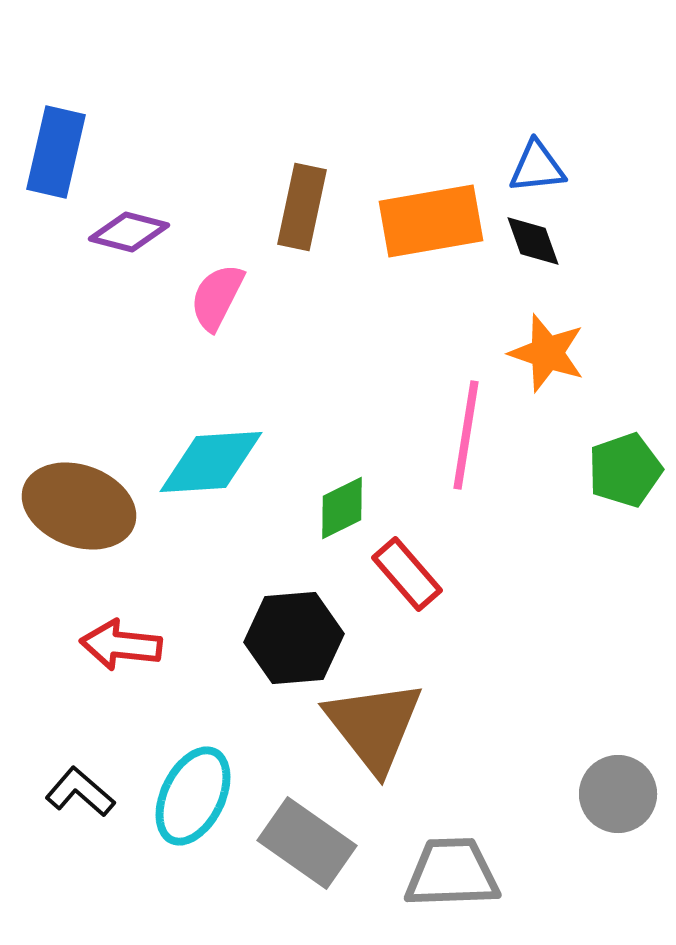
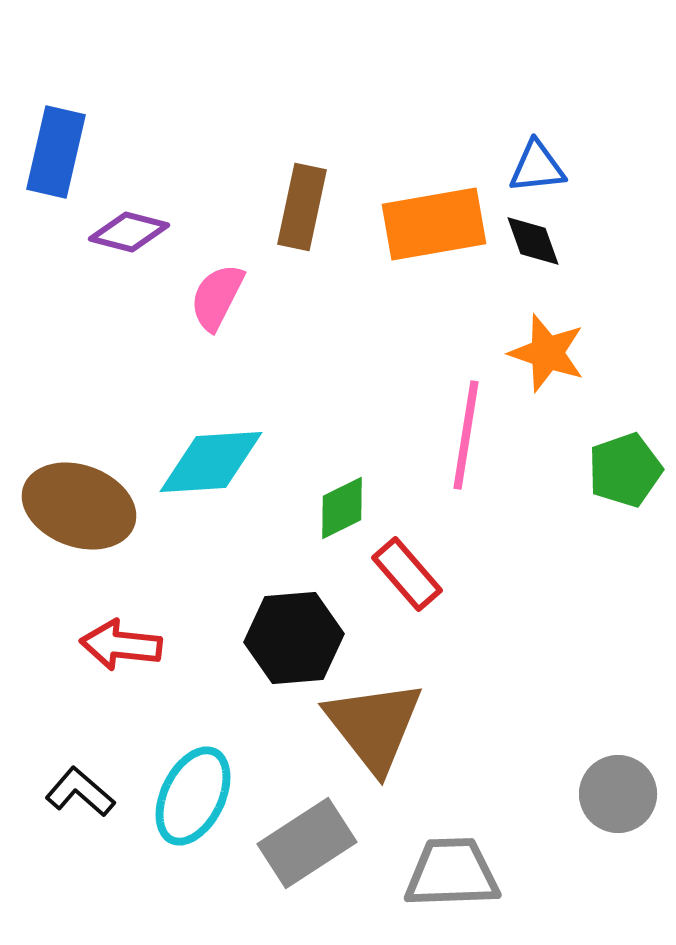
orange rectangle: moved 3 px right, 3 px down
gray rectangle: rotated 68 degrees counterclockwise
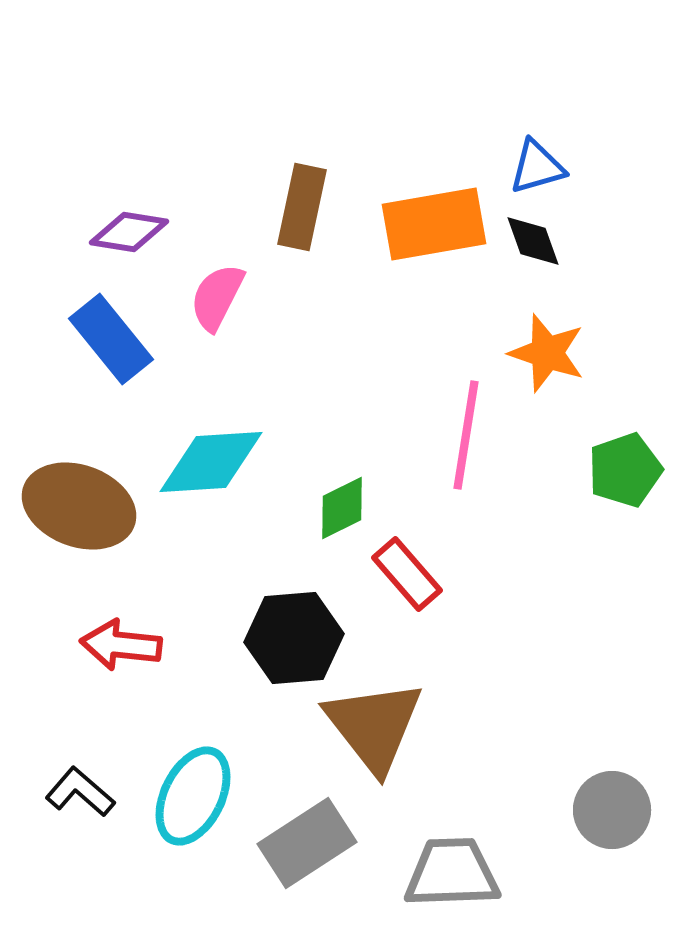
blue rectangle: moved 55 px right, 187 px down; rotated 52 degrees counterclockwise
blue triangle: rotated 10 degrees counterclockwise
purple diamond: rotated 6 degrees counterclockwise
gray circle: moved 6 px left, 16 px down
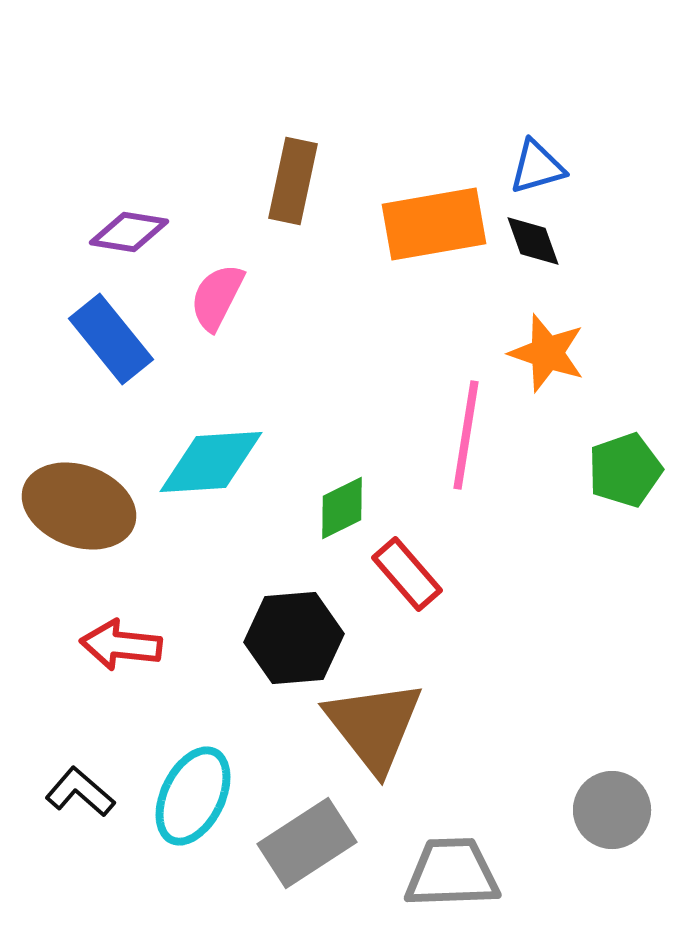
brown rectangle: moved 9 px left, 26 px up
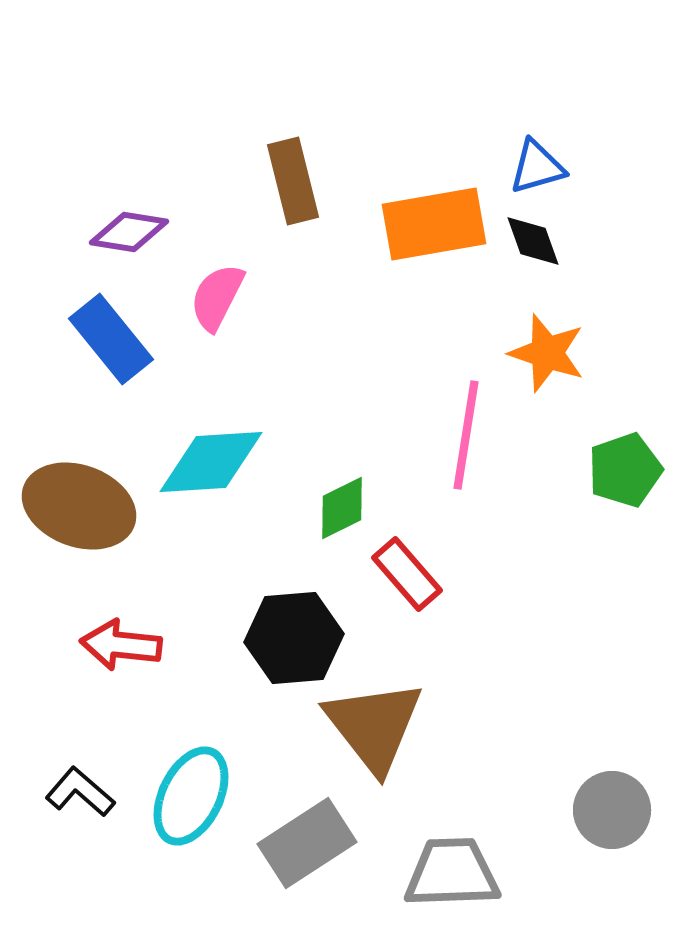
brown rectangle: rotated 26 degrees counterclockwise
cyan ellipse: moved 2 px left
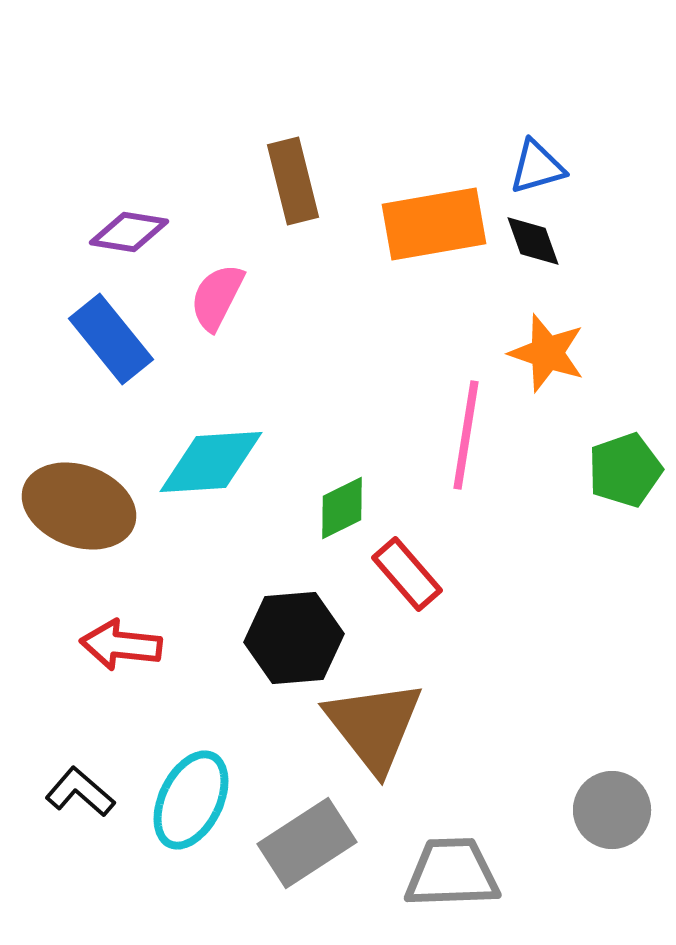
cyan ellipse: moved 4 px down
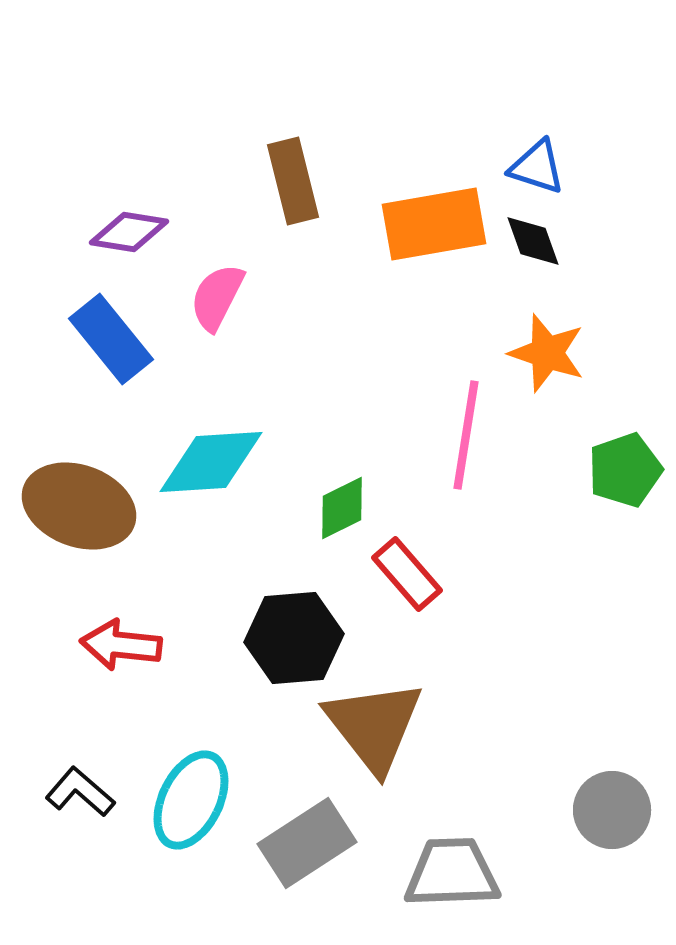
blue triangle: rotated 34 degrees clockwise
